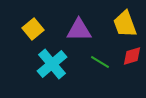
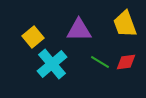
yellow square: moved 8 px down
red diamond: moved 6 px left, 6 px down; rotated 10 degrees clockwise
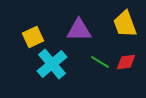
yellow square: rotated 15 degrees clockwise
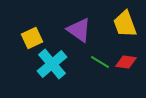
purple triangle: rotated 36 degrees clockwise
yellow square: moved 1 px left, 1 px down
red diamond: rotated 15 degrees clockwise
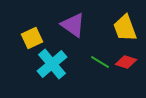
yellow trapezoid: moved 4 px down
purple triangle: moved 6 px left, 5 px up
red diamond: rotated 10 degrees clockwise
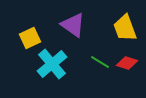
yellow square: moved 2 px left
red diamond: moved 1 px right, 1 px down
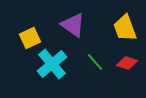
green line: moved 5 px left; rotated 18 degrees clockwise
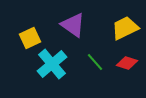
yellow trapezoid: rotated 84 degrees clockwise
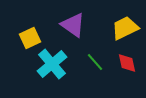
red diamond: rotated 60 degrees clockwise
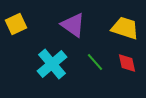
yellow trapezoid: rotated 44 degrees clockwise
yellow square: moved 14 px left, 14 px up
